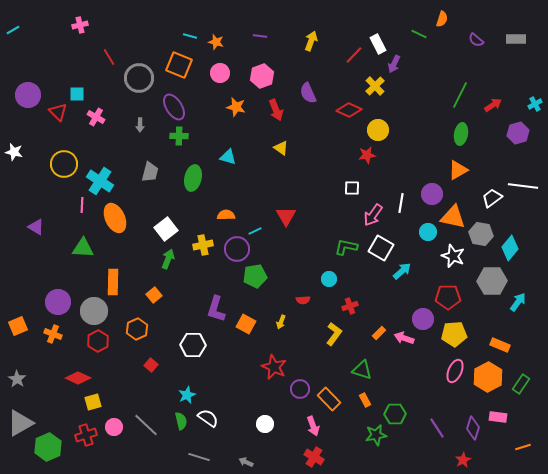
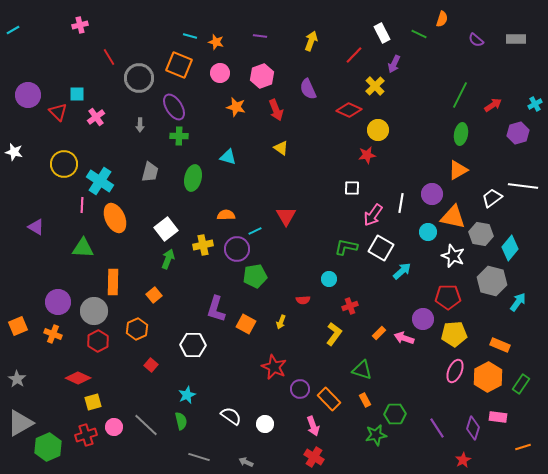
white rectangle at (378, 44): moved 4 px right, 11 px up
purple semicircle at (308, 93): moved 4 px up
pink cross at (96, 117): rotated 24 degrees clockwise
gray hexagon at (492, 281): rotated 16 degrees clockwise
white semicircle at (208, 418): moved 23 px right, 2 px up
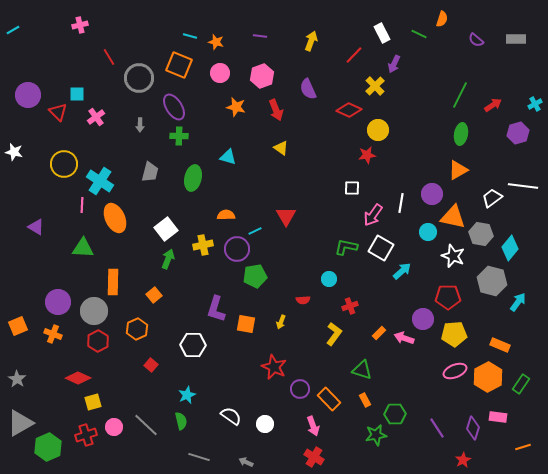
orange square at (246, 324): rotated 18 degrees counterclockwise
pink ellipse at (455, 371): rotated 45 degrees clockwise
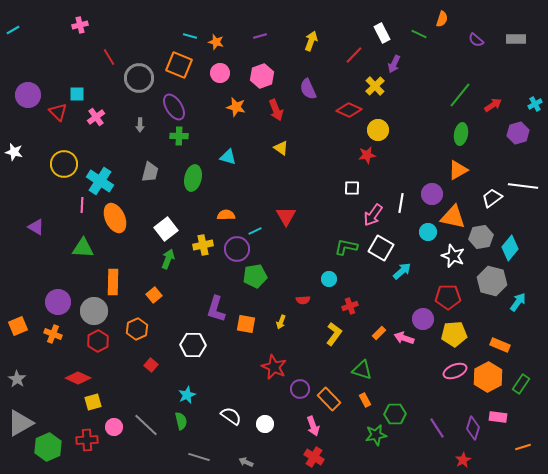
purple line at (260, 36): rotated 24 degrees counterclockwise
green line at (460, 95): rotated 12 degrees clockwise
gray hexagon at (481, 234): moved 3 px down; rotated 20 degrees counterclockwise
red cross at (86, 435): moved 1 px right, 5 px down; rotated 15 degrees clockwise
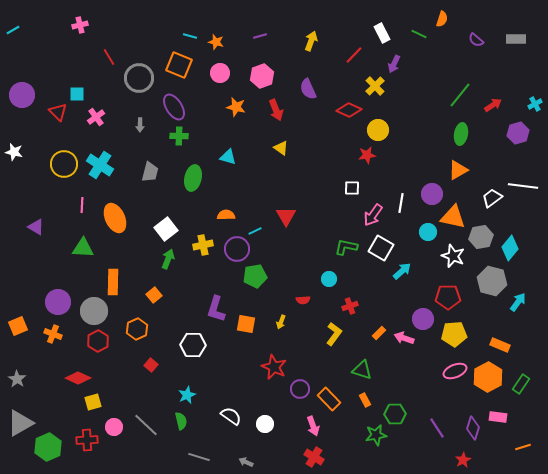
purple circle at (28, 95): moved 6 px left
cyan cross at (100, 181): moved 16 px up
